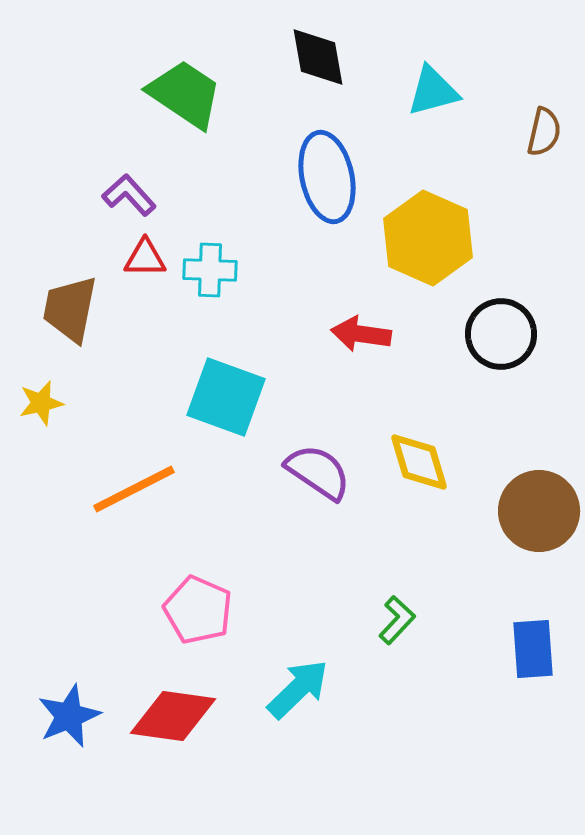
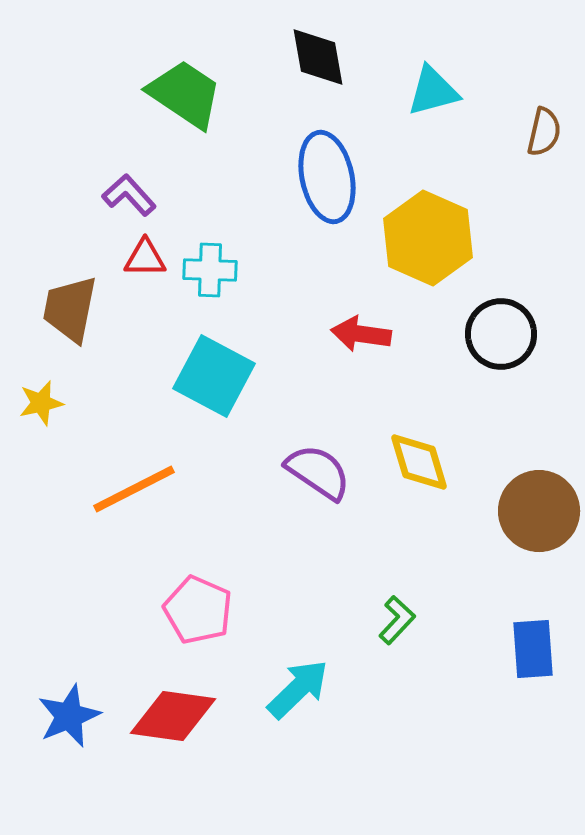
cyan square: moved 12 px left, 21 px up; rotated 8 degrees clockwise
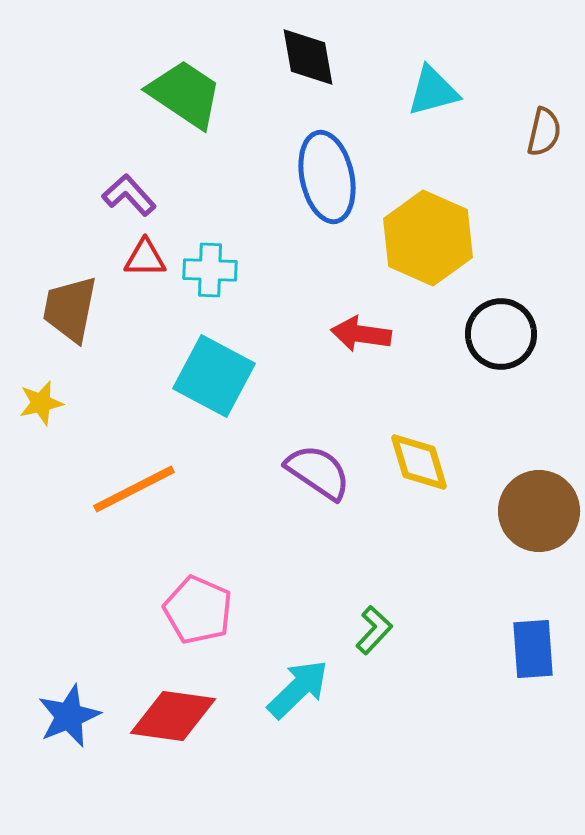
black diamond: moved 10 px left
green L-shape: moved 23 px left, 10 px down
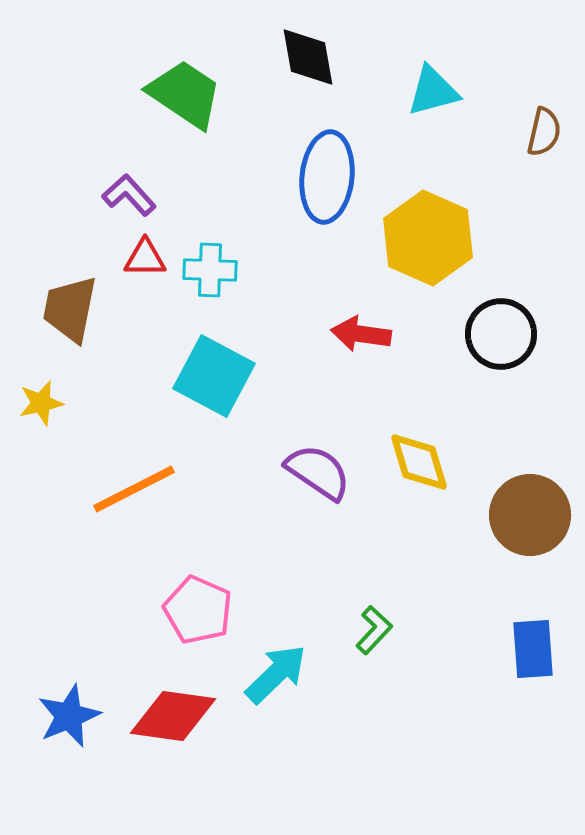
blue ellipse: rotated 18 degrees clockwise
brown circle: moved 9 px left, 4 px down
cyan arrow: moved 22 px left, 15 px up
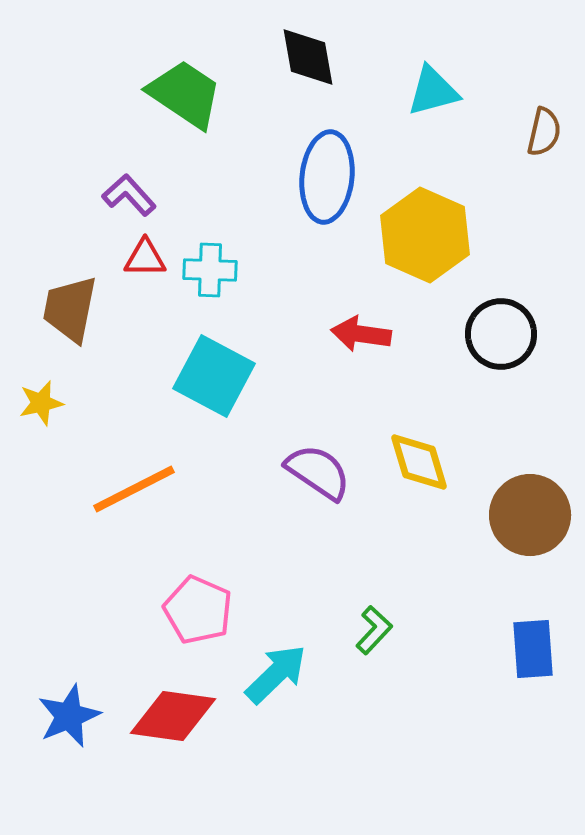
yellow hexagon: moved 3 px left, 3 px up
